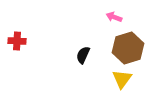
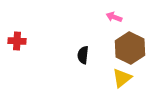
brown hexagon: moved 2 px right; rotated 16 degrees counterclockwise
black semicircle: rotated 18 degrees counterclockwise
yellow triangle: moved 1 px up; rotated 15 degrees clockwise
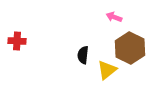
yellow triangle: moved 15 px left, 8 px up
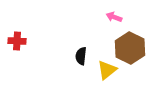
black semicircle: moved 2 px left, 1 px down
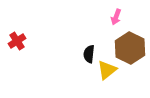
pink arrow: moved 2 px right; rotated 91 degrees counterclockwise
red cross: rotated 36 degrees counterclockwise
black semicircle: moved 8 px right, 2 px up
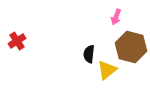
brown hexagon: moved 1 px right, 1 px up; rotated 12 degrees counterclockwise
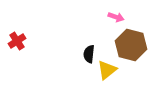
pink arrow: rotated 91 degrees counterclockwise
brown hexagon: moved 2 px up
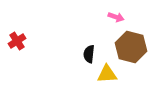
brown hexagon: moved 2 px down
yellow triangle: moved 4 px down; rotated 35 degrees clockwise
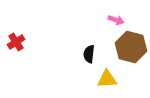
pink arrow: moved 3 px down
red cross: moved 1 px left, 1 px down
yellow triangle: moved 5 px down
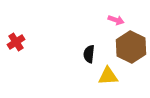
brown hexagon: rotated 12 degrees clockwise
yellow triangle: moved 1 px right, 3 px up
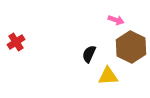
black semicircle: rotated 18 degrees clockwise
